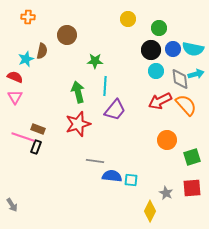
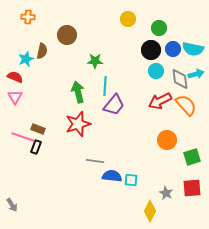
purple trapezoid: moved 1 px left, 5 px up
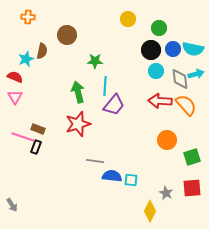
red arrow: rotated 30 degrees clockwise
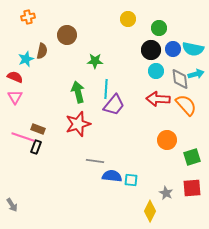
orange cross: rotated 16 degrees counterclockwise
cyan line: moved 1 px right, 3 px down
red arrow: moved 2 px left, 2 px up
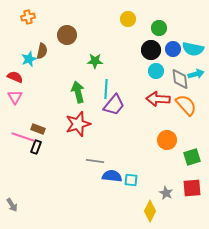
cyan star: moved 3 px right
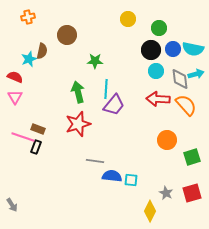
red square: moved 5 px down; rotated 12 degrees counterclockwise
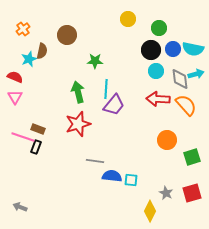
orange cross: moved 5 px left, 12 px down; rotated 24 degrees counterclockwise
gray arrow: moved 8 px right, 2 px down; rotated 144 degrees clockwise
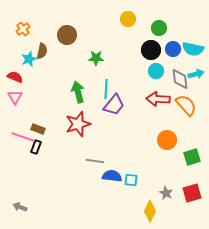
green star: moved 1 px right, 3 px up
